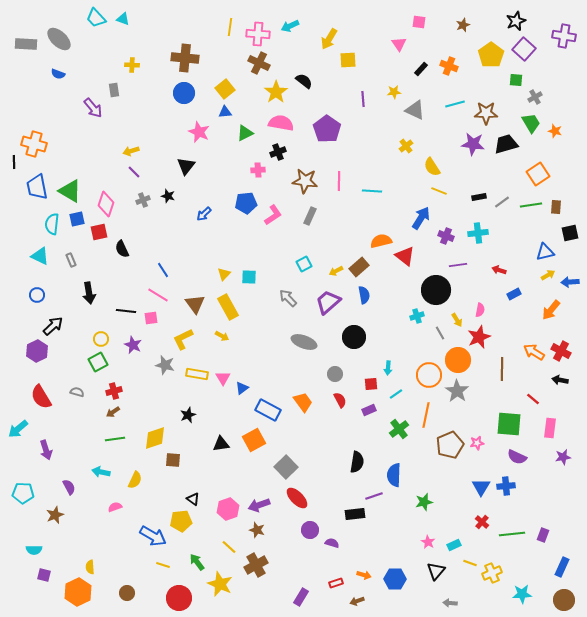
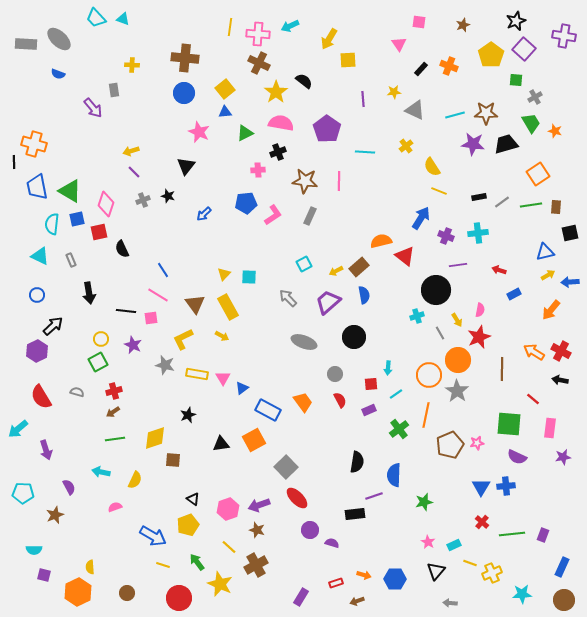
cyan line at (455, 104): moved 11 px down
cyan line at (372, 191): moved 7 px left, 39 px up
yellow pentagon at (181, 521): moved 7 px right, 4 px down; rotated 15 degrees counterclockwise
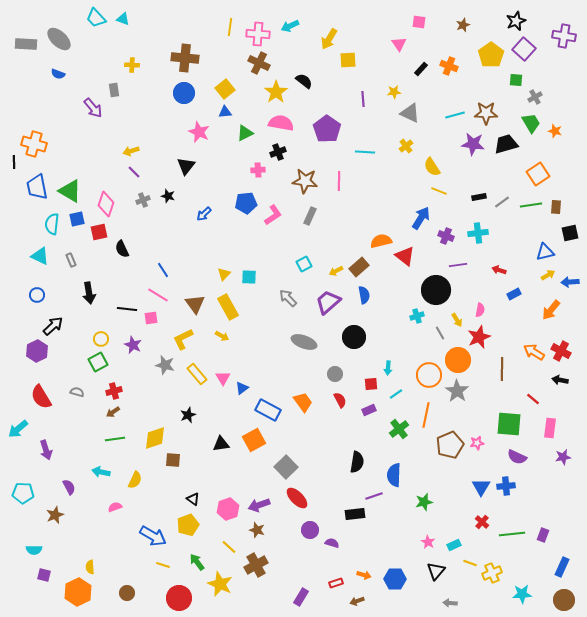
gray triangle at (415, 110): moved 5 px left, 3 px down
black line at (126, 311): moved 1 px right, 2 px up
yellow rectangle at (197, 374): rotated 40 degrees clockwise
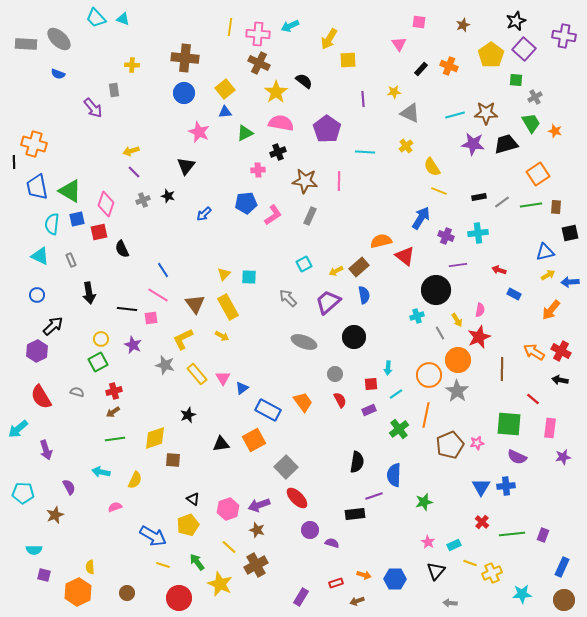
blue rectangle at (514, 294): rotated 56 degrees clockwise
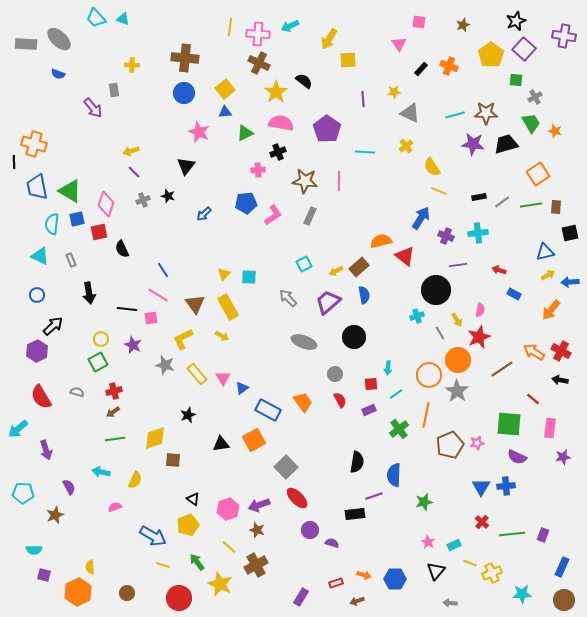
brown line at (502, 369): rotated 55 degrees clockwise
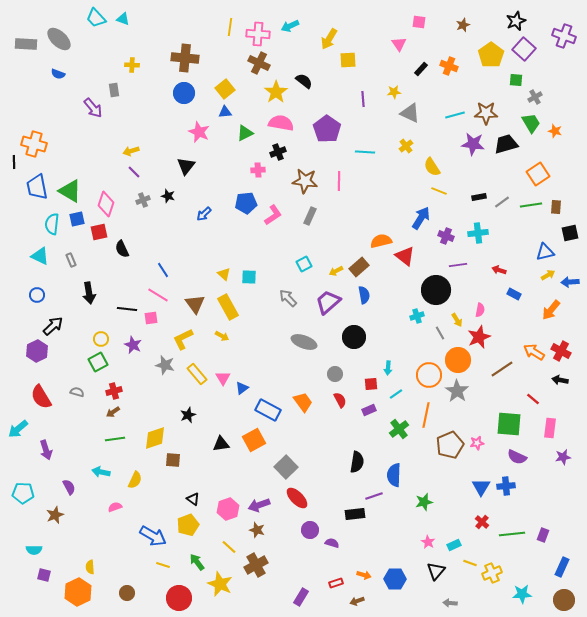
purple cross at (564, 36): rotated 10 degrees clockwise
yellow triangle at (224, 274): rotated 32 degrees counterclockwise
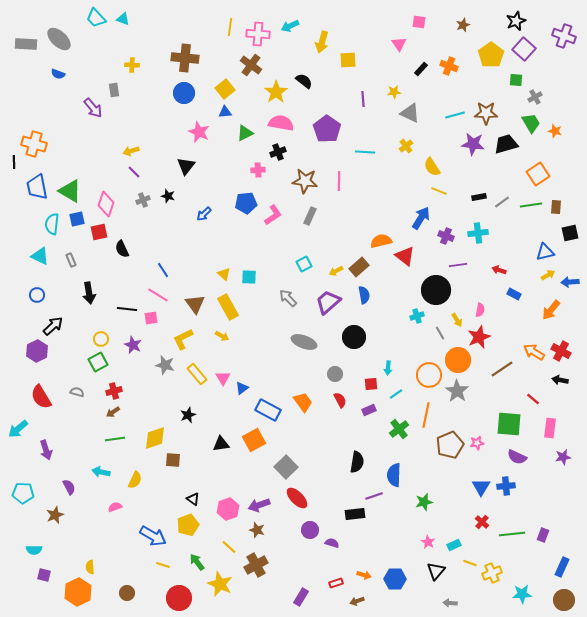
yellow arrow at (329, 39): moved 7 px left, 3 px down; rotated 15 degrees counterclockwise
brown cross at (259, 63): moved 8 px left, 2 px down; rotated 10 degrees clockwise
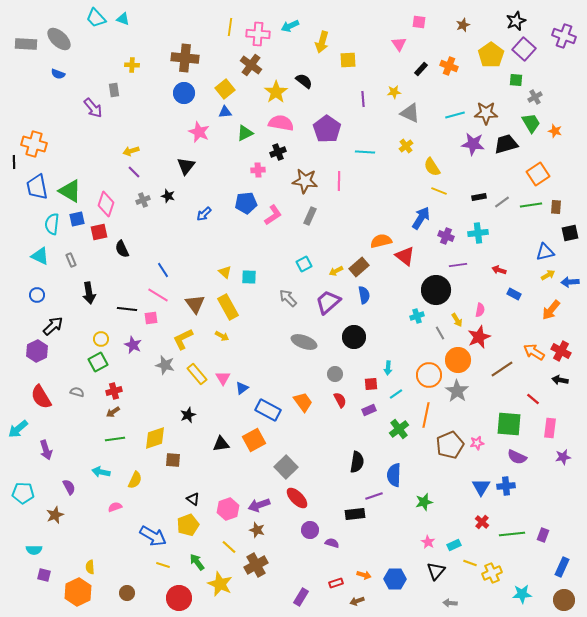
yellow triangle at (224, 274): moved 1 px right, 2 px up
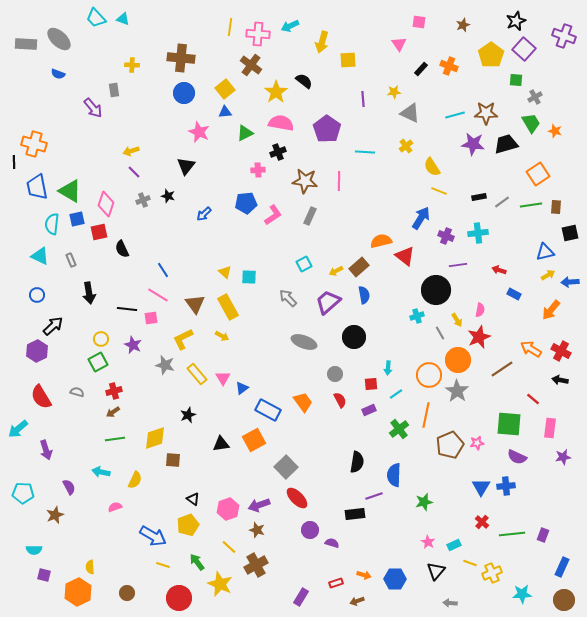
brown cross at (185, 58): moved 4 px left
orange arrow at (534, 352): moved 3 px left, 3 px up
